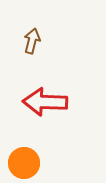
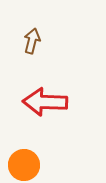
orange circle: moved 2 px down
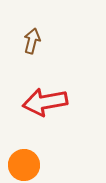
red arrow: rotated 12 degrees counterclockwise
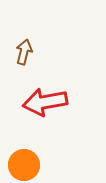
brown arrow: moved 8 px left, 11 px down
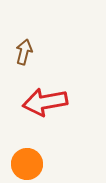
orange circle: moved 3 px right, 1 px up
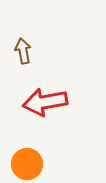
brown arrow: moved 1 px left, 1 px up; rotated 25 degrees counterclockwise
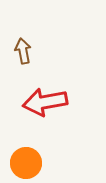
orange circle: moved 1 px left, 1 px up
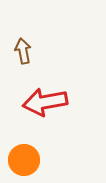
orange circle: moved 2 px left, 3 px up
